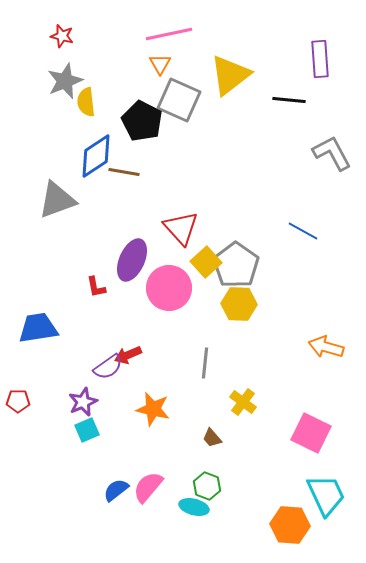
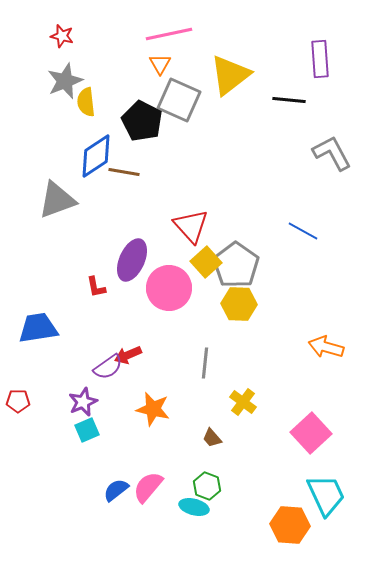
red triangle: moved 10 px right, 2 px up
pink square: rotated 21 degrees clockwise
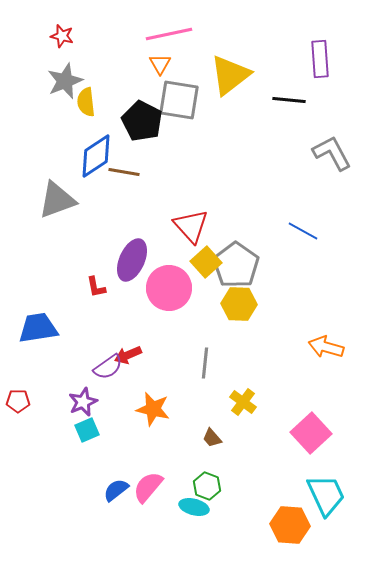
gray square: rotated 15 degrees counterclockwise
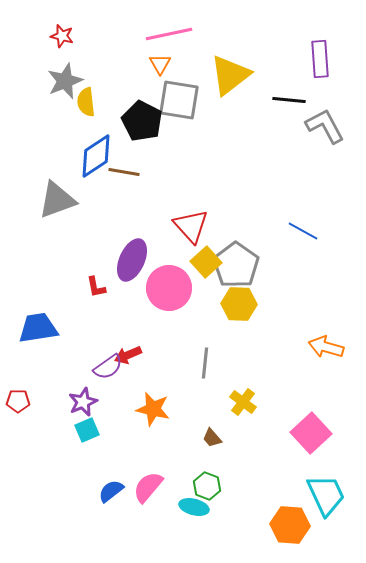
gray L-shape: moved 7 px left, 27 px up
blue semicircle: moved 5 px left, 1 px down
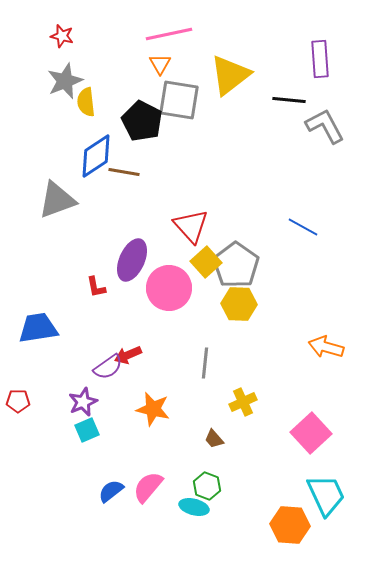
blue line: moved 4 px up
yellow cross: rotated 28 degrees clockwise
brown trapezoid: moved 2 px right, 1 px down
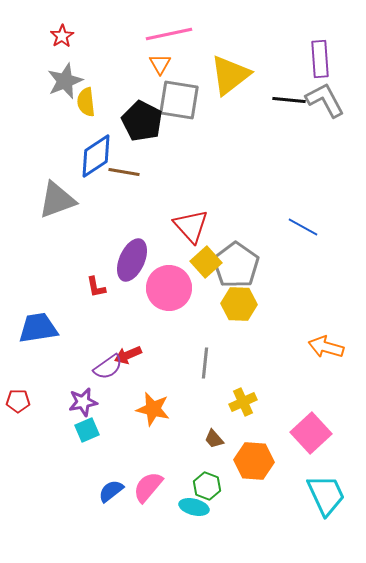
red star: rotated 25 degrees clockwise
gray L-shape: moved 26 px up
purple star: rotated 12 degrees clockwise
orange hexagon: moved 36 px left, 64 px up
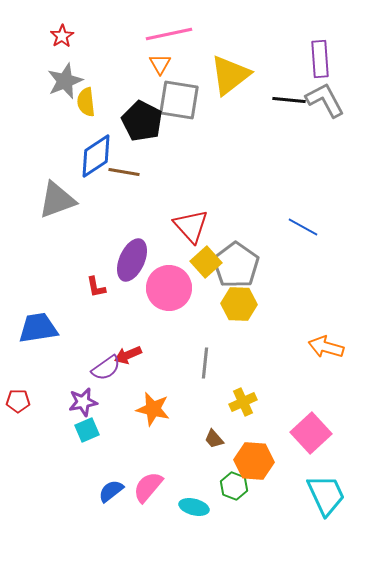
purple semicircle: moved 2 px left, 1 px down
green hexagon: moved 27 px right
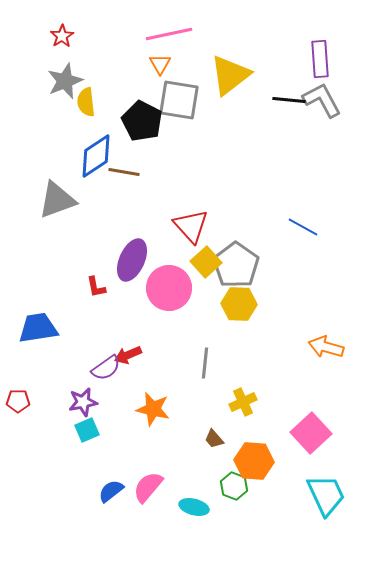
gray L-shape: moved 3 px left
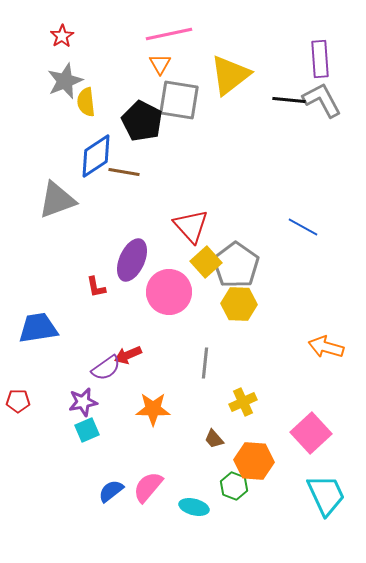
pink circle: moved 4 px down
orange star: rotated 12 degrees counterclockwise
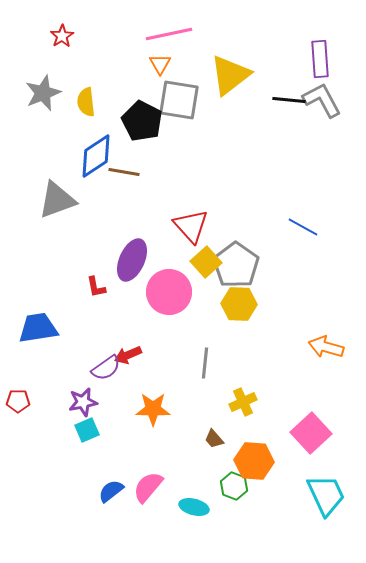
gray star: moved 22 px left, 12 px down
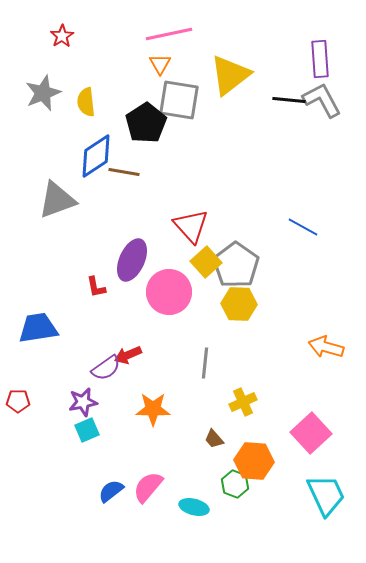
black pentagon: moved 4 px right, 2 px down; rotated 12 degrees clockwise
green hexagon: moved 1 px right, 2 px up
